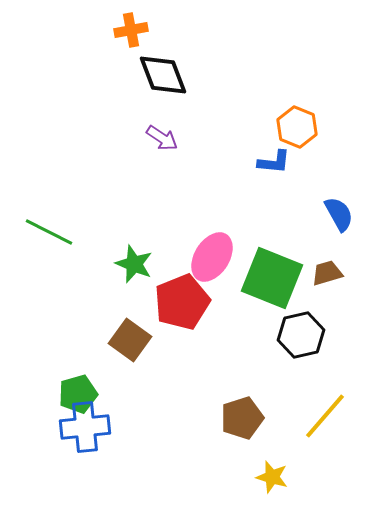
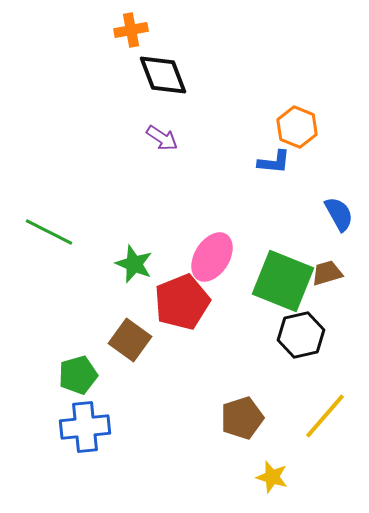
green square: moved 11 px right, 3 px down
green pentagon: moved 19 px up
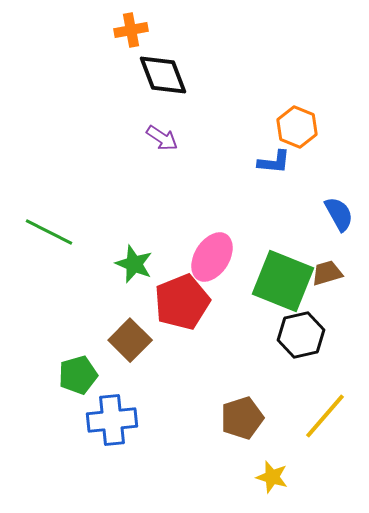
brown square: rotated 9 degrees clockwise
blue cross: moved 27 px right, 7 px up
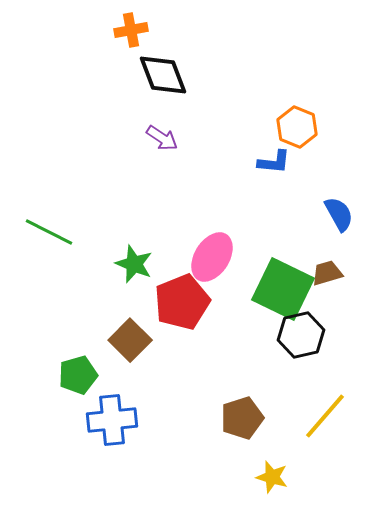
green square: moved 8 px down; rotated 4 degrees clockwise
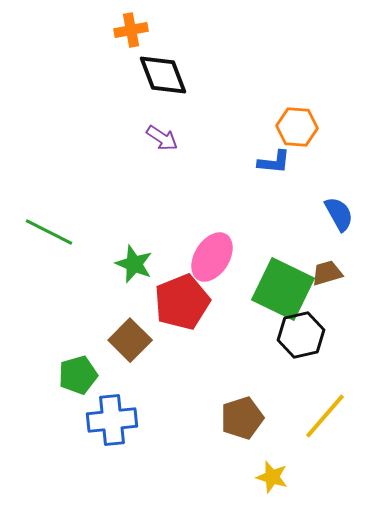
orange hexagon: rotated 18 degrees counterclockwise
